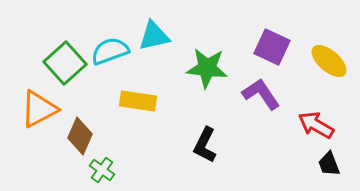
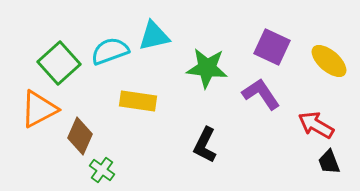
green square: moved 6 px left
black trapezoid: moved 2 px up
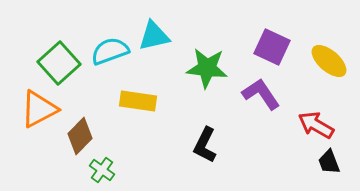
brown diamond: rotated 21 degrees clockwise
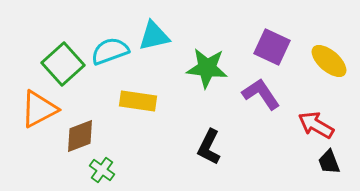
green square: moved 4 px right, 1 px down
brown diamond: rotated 24 degrees clockwise
black L-shape: moved 4 px right, 2 px down
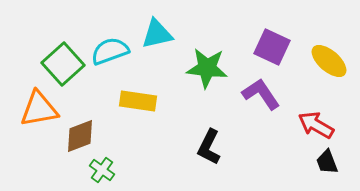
cyan triangle: moved 3 px right, 2 px up
orange triangle: rotated 18 degrees clockwise
black trapezoid: moved 2 px left
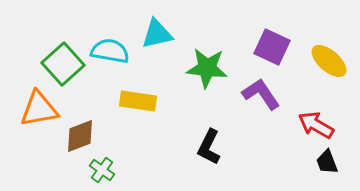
cyan semicircle: rotated 30 degrees clockwise
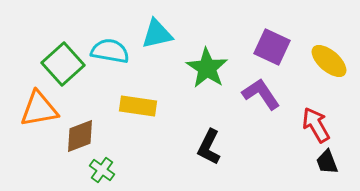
green star: rotated 27 degrees clockwise
yellow rectangle: moved 5 px down
red arrow: rotated 30 degrees clockwise
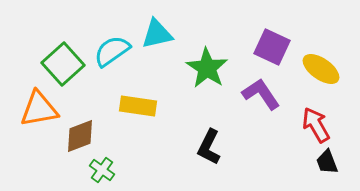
cyan semicircle: moved 2 px right; rotated 45 degrees counterclockwise
yellow ellipse: moved 8 px left, 8 px down; rotated 6 degrees counterclockwise
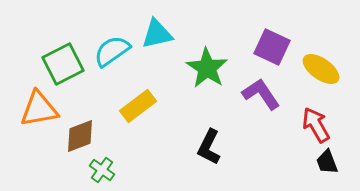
green square: rotated 15 degrees clockwise
yellow rectangle: rotated 45 degrees counterclockwise
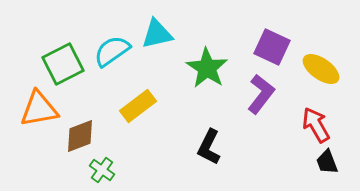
purple L-shape: rotated 72 degrees clockwise
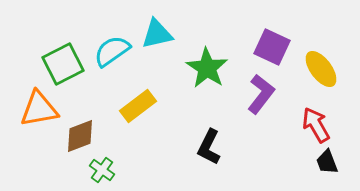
yellow ellipse: rotated 18 degrees clockwise
